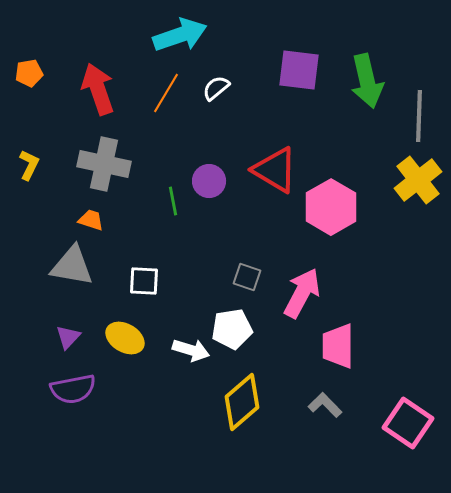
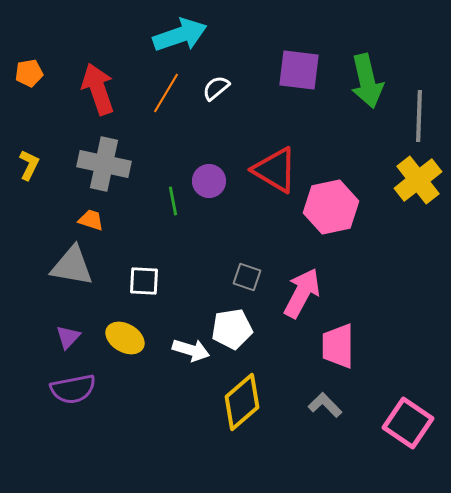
pink hexagon: rotated 18 degrees clockwise
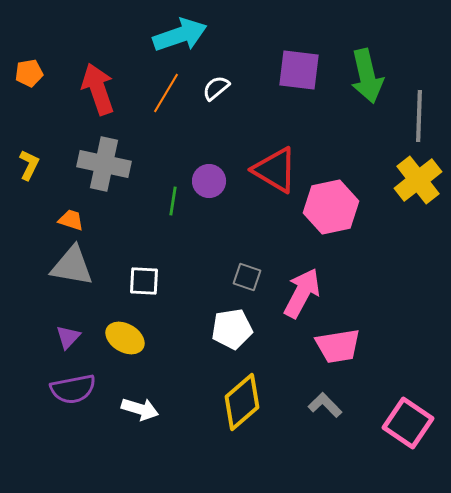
green arrow: moved 5 px up
green line: rotated 20 degrees clockwise
orange trapezoid: moved 20 px left
pink trapezoid: rotated 99 degrees counterclockwise
white arrow: moved 51 px left, 59 px down
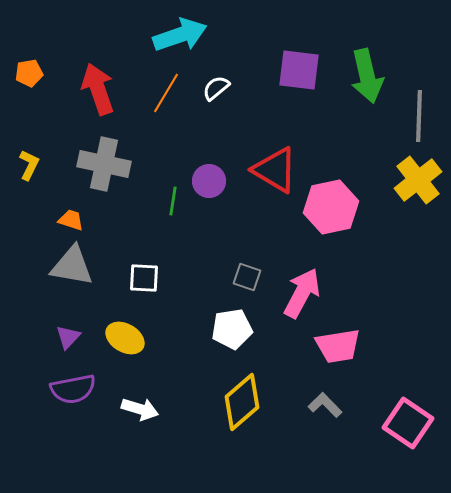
white square: moved 3 px up
